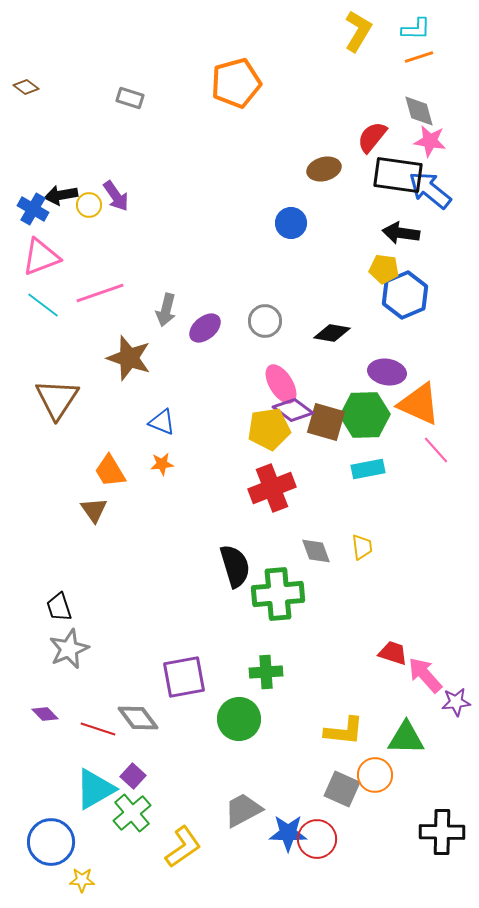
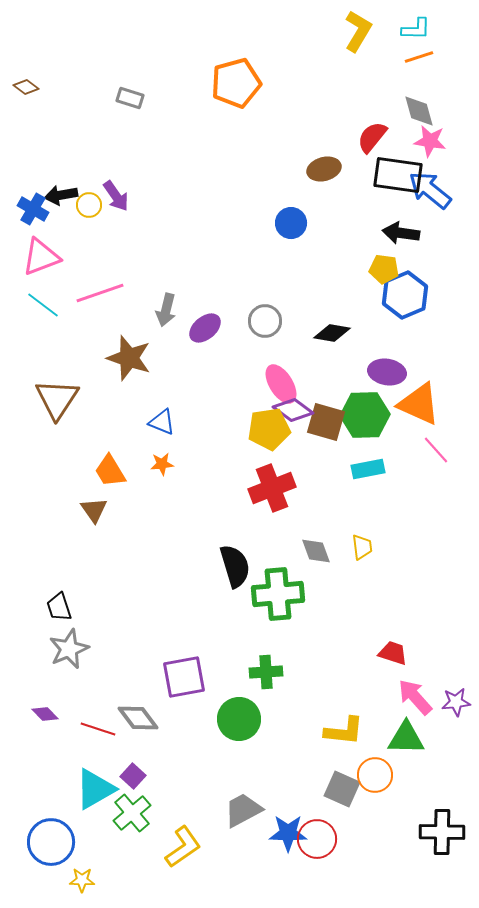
pink arrow at (425, 675): moved 10 px left, 22 px down
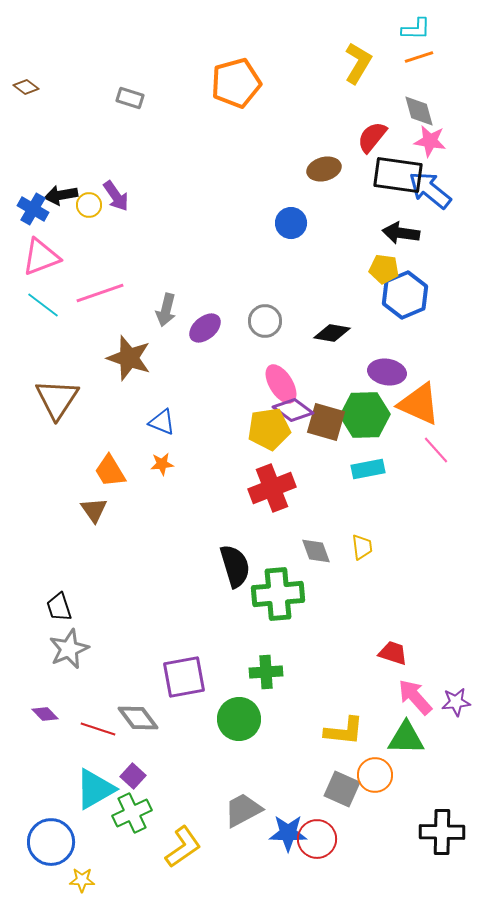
yellow L-shape at (358, 31): moved 32 px down
green cross at (132, 813): rotated 15 degrees clockwise
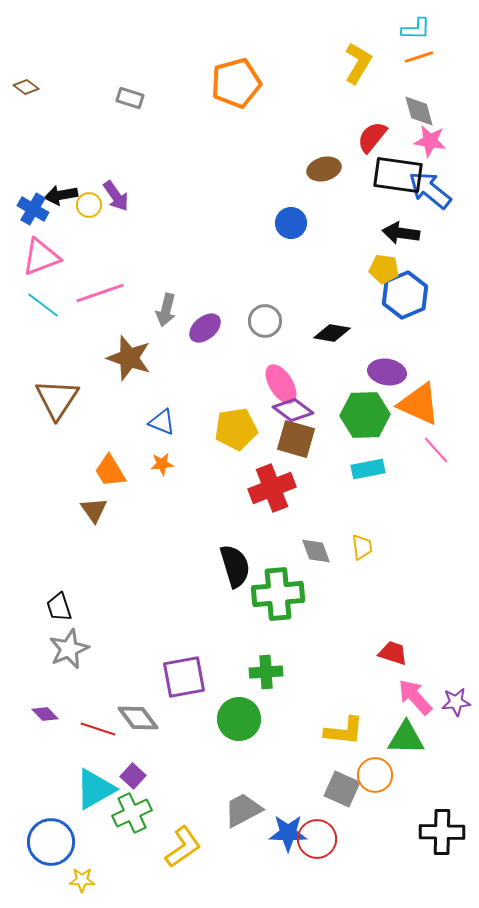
brown square at (326, 422): moved 30 px left, 17 px down
yellow pentagon at (269, 429): moved 33 px left
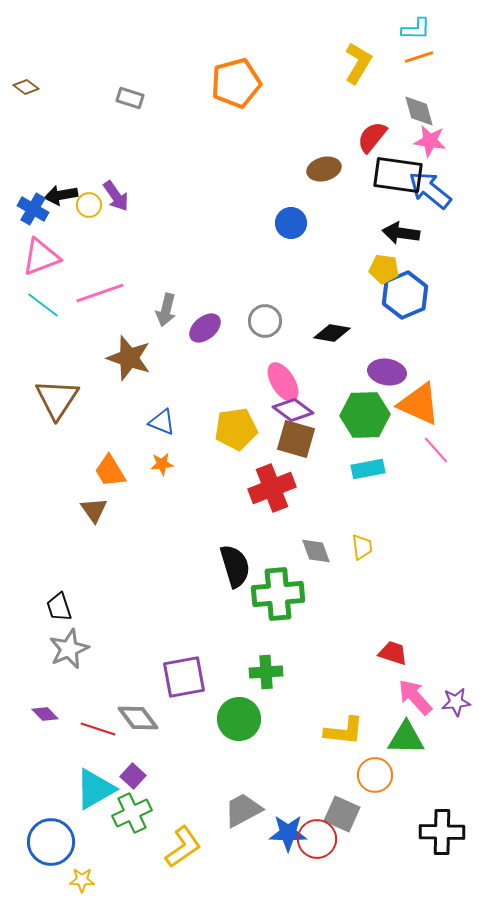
pink ellipse at (281, 384): moved 2 px right, 2 px up
gray square at (342, 789): moved 25 px down
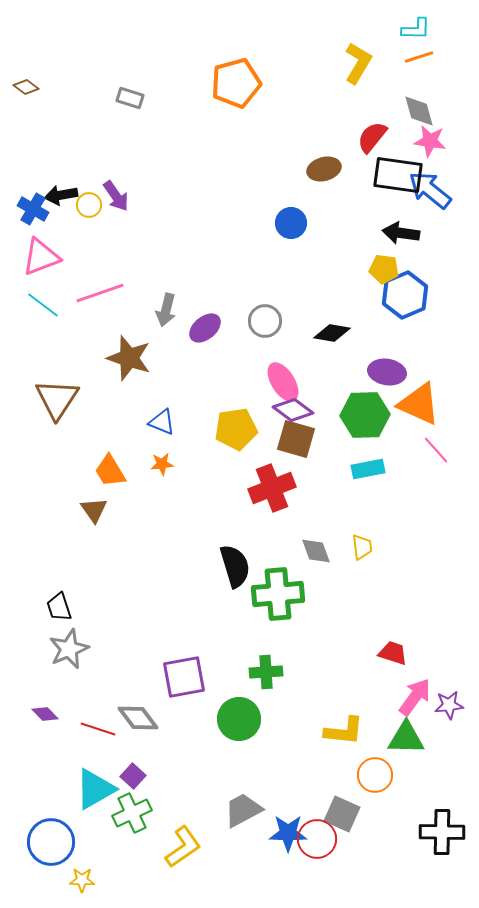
pink arrow at (415, 697): rotated 78 degrees clockwise
purple star at (456, 702): moved 7 px left, 3 px down
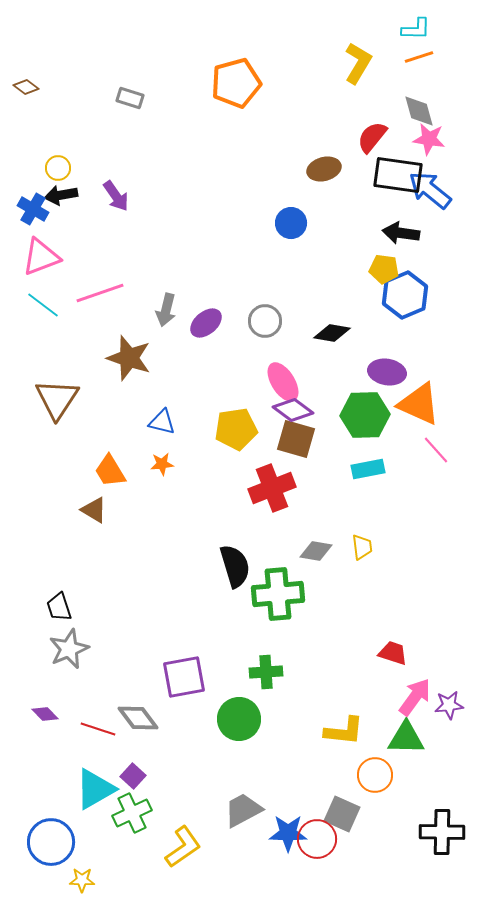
pink star at (430, 141): moved 1 px left, 2 px up
yellow circle at (89, 205): moved 31 px left, 37 px up
purple ellipse at (205, 328): moved 1 px right, 5 px up
blue triangle at (162, 422): rotated 8 degrees counterclockwise
brown triangle at (94, 510): rotated 24 degrees counterclockwise
gray diamond at (316, 551): rotated 60 degrees counterclockwise
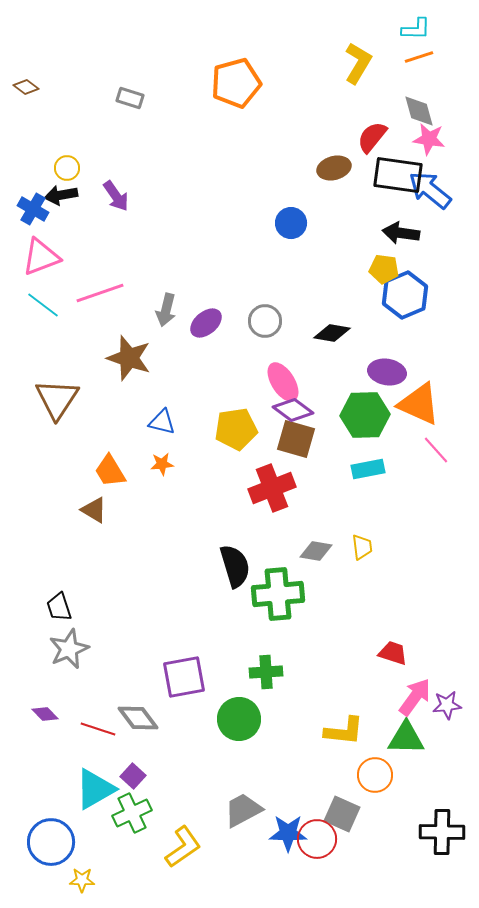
yellow circle at (58, 168): moved 9 px right
brown ellipse at (324, 169): moved 10 px right, 1 px up
purple star at (449, 705): moved 2 px left
